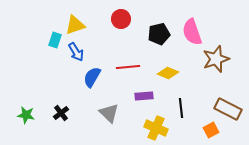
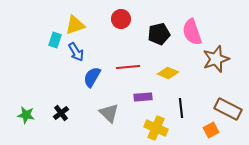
purple rectangle: moved 1 px left, 1 px down
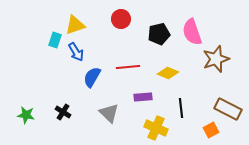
black cross: moved 2 px right, 1 px up; rotated 21 degrees counterclockwise
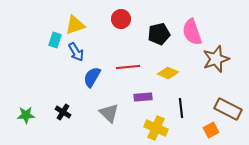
green star: rotated 12 degrees counterclockwise
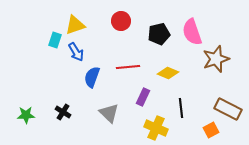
red circle: moved 2 px down
blue semicircle: rotated 10 degrees counterclockwise
purple rectangle: rotated 60 degrees counterclockwise
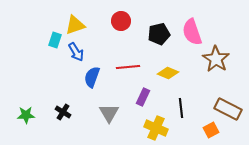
brown star: rotated 20 degrees counterclockwise
gray triangle: rotated 15 degrees clockwise
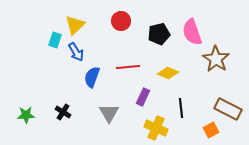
yellow triangle: rotated 25 degrees counterclockwise
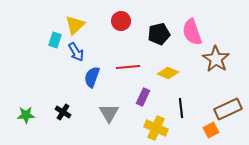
brown rectangle: rotated 52 degrees counterclockwise
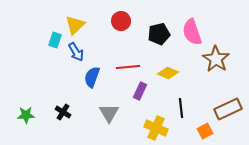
purple rectangle: moved 3 px left, 6 px up
orange square: moved 6 px left, 1 px down
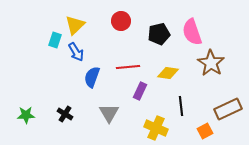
brown star: moved 5 px left, 4 px down
yellow diamond: rotated 15 degrees counterclockwise
black line: moved 2 px up
black cross: moved 2 px right, 2 px down
